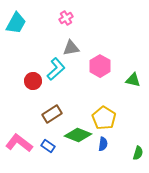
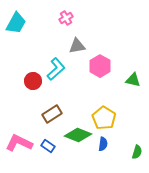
gray triangle: moved 6 px right, 2 px up
pink L-shape: rotated 12 degrees counterclockwise
green semicircle: moved 1 px left, 1 px up
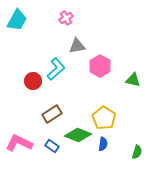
cyan trapezoid: moved 1 px right, 3 px up
blue rectangle: moved 4 px right
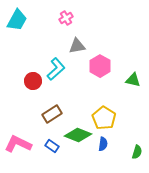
pink L-shape: moved 1 px left, 1 px down
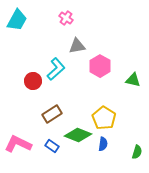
pink cross: rotated 24 degrees counterclockwise
